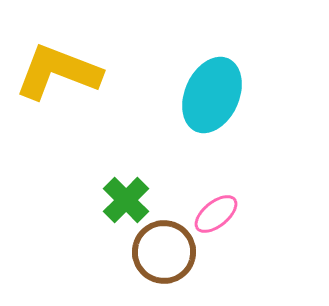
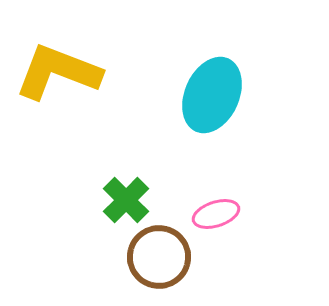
pink ellipse: rotated 21 degrees clockwise
brown circle: moved 5 px left, 5 px down
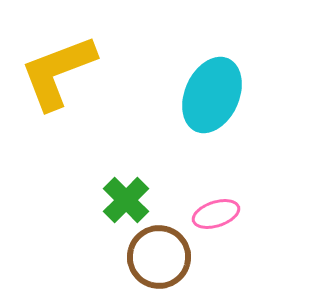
yellow L-shape: rotated 42 degrees counterclockwise
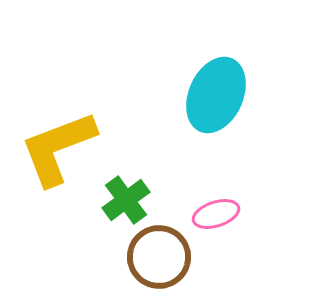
yellow L-shape: moved 76 px down
cyan ellipse: moved 4 px right
green cross: rotated 9 degrees clockwise
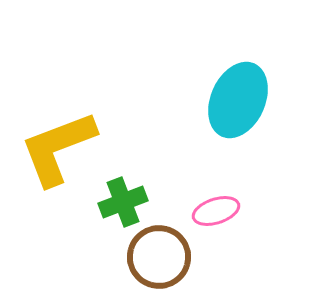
cyan ellipse: moved 22 px right, 5 px down
green cross: moved 3 px left, 2 px down; rotated 15 degrees clockwise
pink ellipse: moved 3 px up
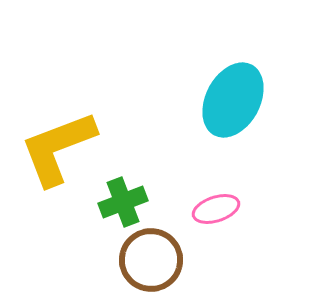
cyan ellipse: moved 5 px left; rotated 4 degrees clockwise
pink ellipse: moved 2 px up
brown circle: moved 8 px left, 3 px down
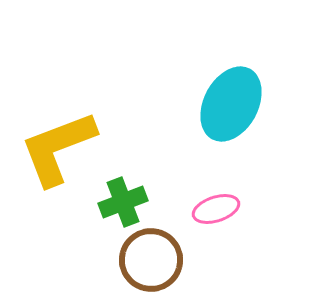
cyan ellipse: moved 2 px left, 4 px down
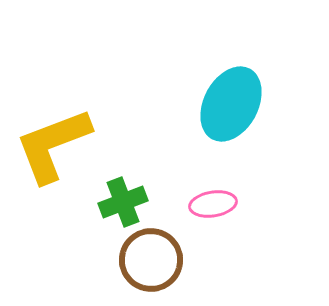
yellow L-shape: moved 5 px left, 3 px up
pink ellipse: moved 3 px left, 5 px up; rotated 9 degrees clockwise
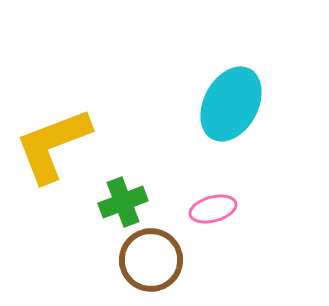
pink ellipse: moved 5 px down; rotated 6 degrees counterclockwise
